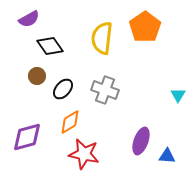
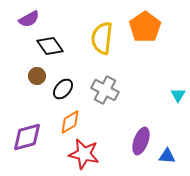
gray cross: rotated 8 degrees clockwise
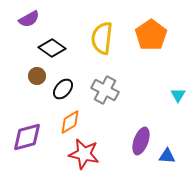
orange pentagon: moved 6 px right, 8 px down
black diamond: moved 2 px right, 2 px down; rotated 20 degrees counterclockwise
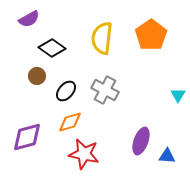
black ellipse: moved 3 px right, 2 px down
orange diamond: rotated 15 degrees clockwise
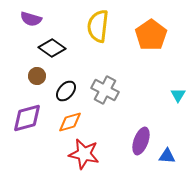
purple semicircle: moved 2 px right; rotated 45 degrees clockwise
yellow semicircle: moved 4 px left, 12 px up
purple diamond: moved 19 px up
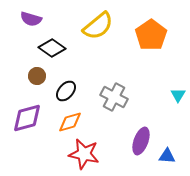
yellow semicircle: rotated 136 degrees counterclockwise
gray cross: moved 9 px right, 7 px down
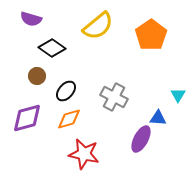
orange diamond: moved 1 px left, 3 px up
purple ellipse: moved 2 px up; rotated 8 degrees clockwise
blue triangle: moved 9 px left, 38 px up
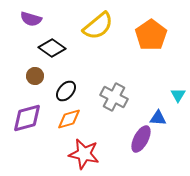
brown circle: moved 2 px left
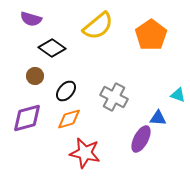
cyan triangle: rotated 42 degrees counterclockwise
red star: moved 1 px right, 1 px up
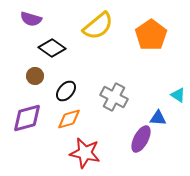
cyan triangle: rotated 14 degrees clockwise
